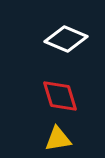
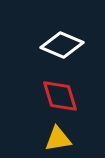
white diamond: moved 4 px left, 6 px down
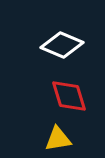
red diamond: moved 9 px right
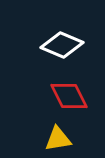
red diamond: rotated 9 degrees counterclockwise
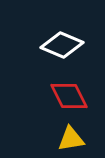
yellow triangle: moved 13 px right
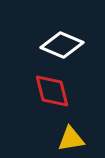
red diamond: moved 17 px left, 5 px up; rotated 12 degrees clockwise
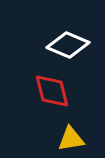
white diamond: moved 6 px right
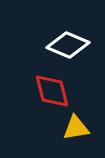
yellow triangle: moved 5 px right, 11 px up
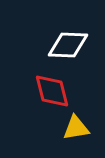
white diamond: rotated 21 degrees counterclockwise
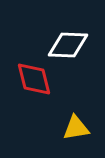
red diamond: moved 18 px left, 12 px up
